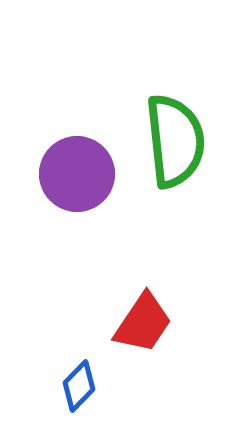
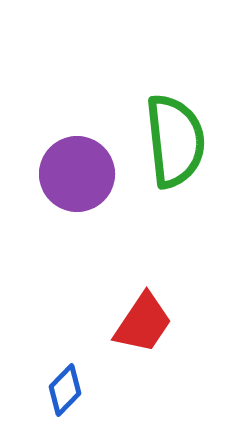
blue diamond: moved 14 px left, 4 px down
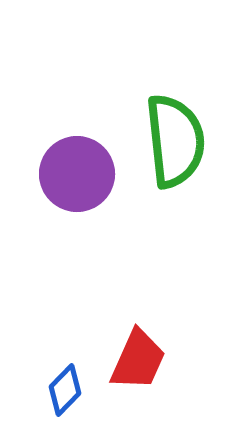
red trapezoid: moved 5 px left, 37 px down; rotated 10 degrees counterclockwise
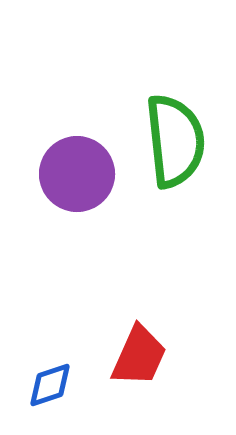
red trapezoid: moved 1 px right, 4 px up
blue diamond: moved 15 px left, 5 px up; rotated 27 degrees clockwise
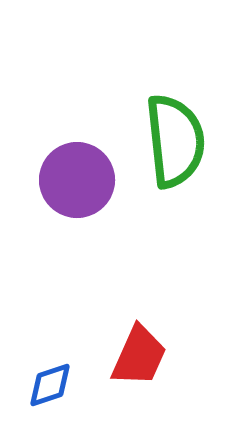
purple circle: moved 6 px down
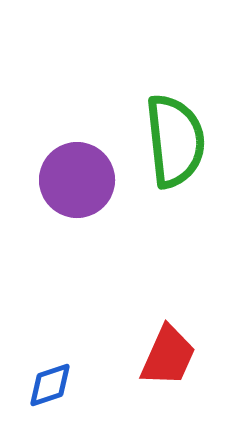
red trapezoid: moved 29 px right
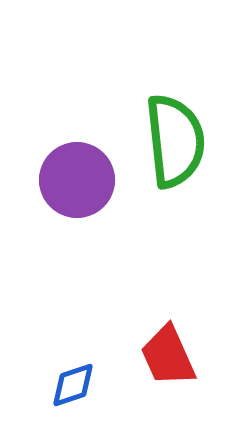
red trapezoid: rotated 132 degrees clockwise
blue diamond: moved 23 px right
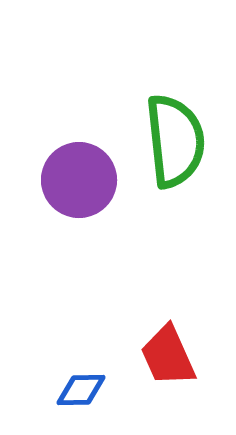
purple circle: moved 2 px right
blue diamond: moved 8 px right, 5 px down; rotated 18 degrees clockwise
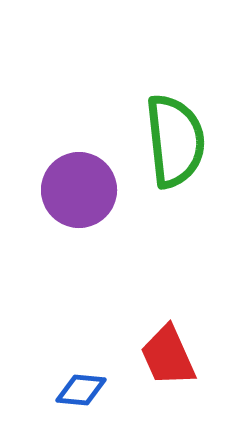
purple circle: moved 10 px down
blue diamond: rotated 6 degrees clockwise
